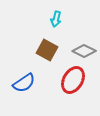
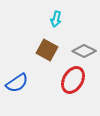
blue semicircle: moved 7 px left
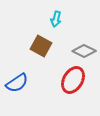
brown square: moved 6 px left, 4 px up
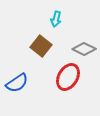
brown square: rotated 10 degrees clockwise
gray diamond: moved 2 px up
red ellipse: moved 5 px left, 3 px up
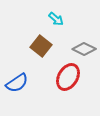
cyan arrow: rotated 63 degrees counterclockwise
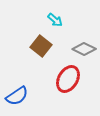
cyan arrow: moved 1 px left, 1 px down
red ellipse: moved 2 px down
blue semicircle: moved 13 px down
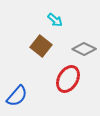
blue semicircle: rotated 15 degrees counterclockwise
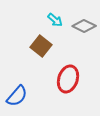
gray diamond: moved 23 px up
red ellipse: rotated 12 degrees counterclockwise
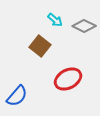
brown square: moved 1 px left
red ellipse: rotated 44 degrees clockwise
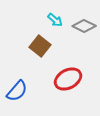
blue semicircle: moved 5 px up
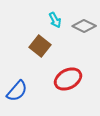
cyan arrow: rotated 21 degrees clockwise
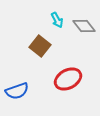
cyan arrow: moved 2 px right
gray diamond: rotated 25 degrees clockwise
blue semicircle: rotated 30 degrees clockwise
